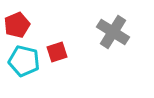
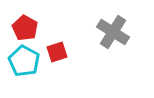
red pentagon: moved 8 px right, 3 px down; rotated 20 degrees counterclockwise
cyan pentagon: rotated 16 degrees clockwise
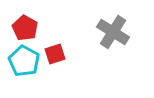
red square: moved 2 px left, 2 px down
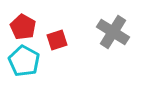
red pentagon: moved 2 px left, 1 px up
red square: moved 2 px right, 14 px up
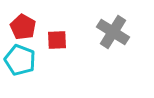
red square: rotated 15 degrees clockwise
cyan pentagon: moved 4 px left, 1 px up; rotated 8 degrees counterclockwise
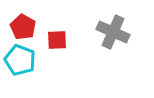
gray cross: rotated 8 degrees counterclockwise
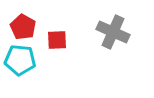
cyan pentagon: rotated 16 degrees counterclockwise
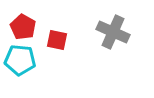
red square: rotated 15 degrees clockwise
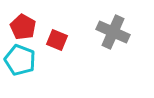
red square: rotated 10 degrees clockwise
cyan pentagon: rotated 16 degrees clockwise
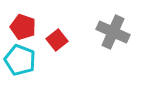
red pentagon: rotated 10 degrees counterclockwise
red square: rotated 30 degrees clockwise
